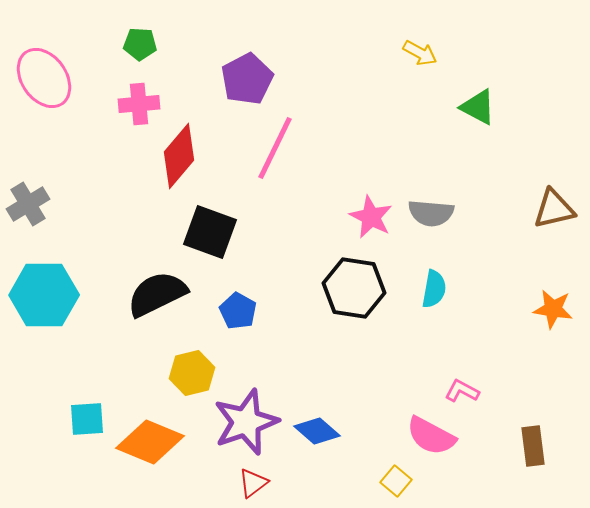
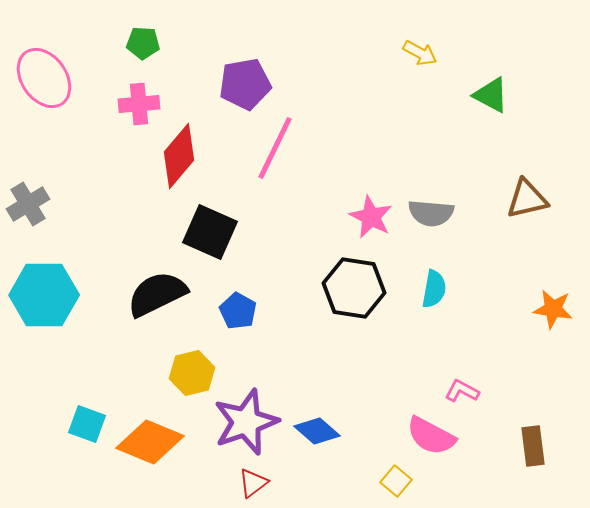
green pentagon: moved 3 px right, 1 px up
purple pentagon: moved 2 px left, 5 px down; rotated 18 degrees clockwise
green triangle: moved 13 px right, 12 px up
brown triangle: moved 27 px left, 10 px up
black square: rotated 4 degrees clockwise
cyan square: moved 5 px down; rotated 24 degrees clockwise
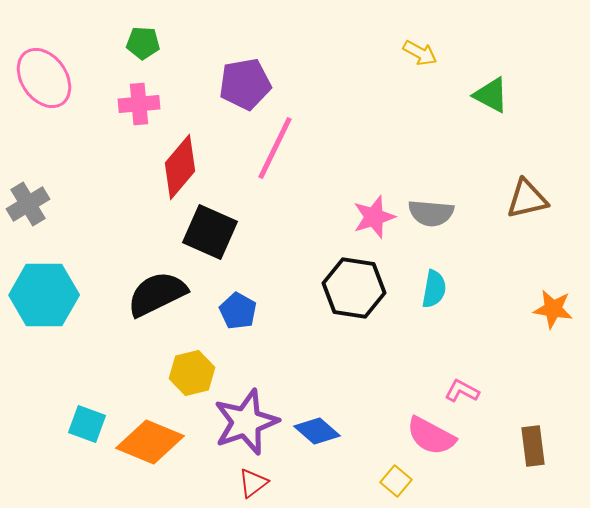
red diamond: moved 1 px right, 11 px down
pink star: moved 3 px right; rotated 27 degrees clockwise
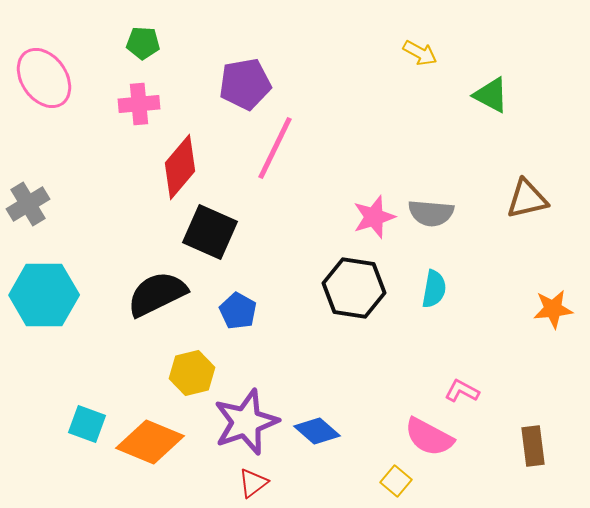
orange star: rotated 15 degrees counterclockwise
pink semicircle: moved 2 px left, 1 px down
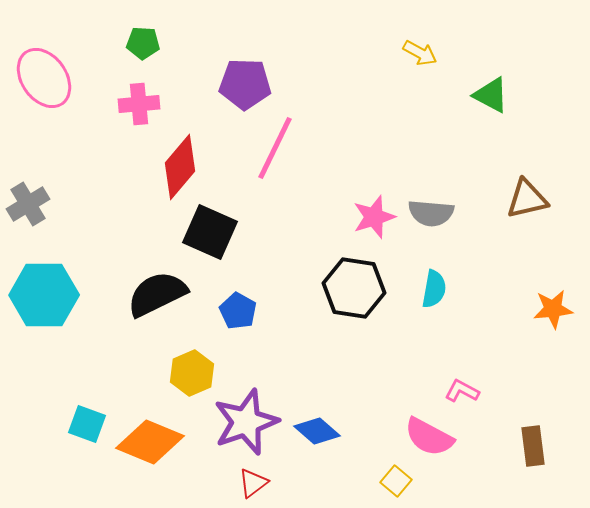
purple pentagon: rotated 12 degrees clockwise
yellow hexagon: rotated 9 degrees counterclockwise
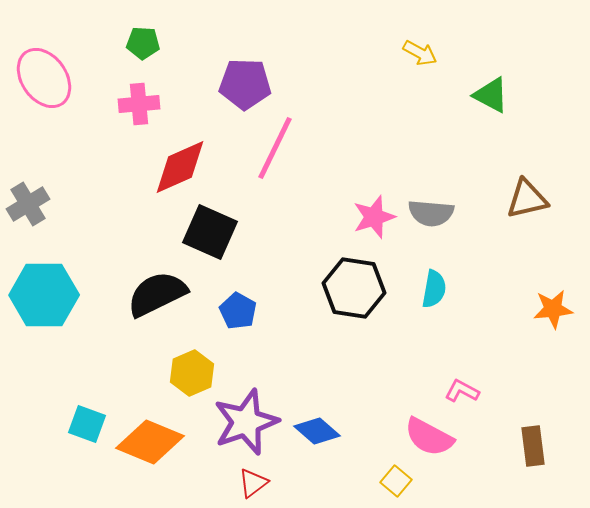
red diamond: rotated 26 degrees clockwise
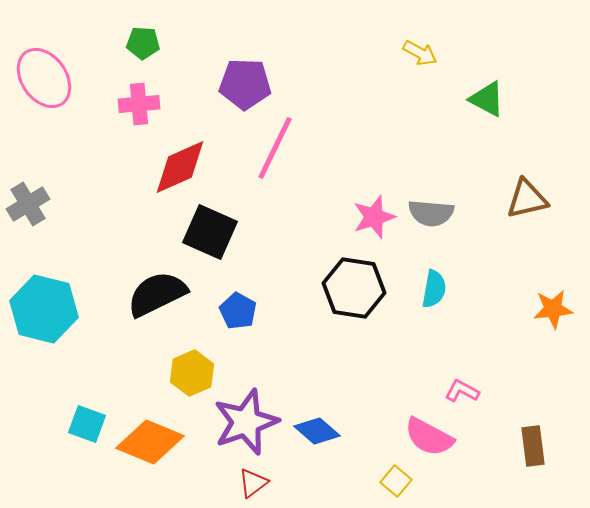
green triangle: moved 4 px left, 4 px down
cyan hexagon: moved 14 px down; rotated 14 degrees clockwise
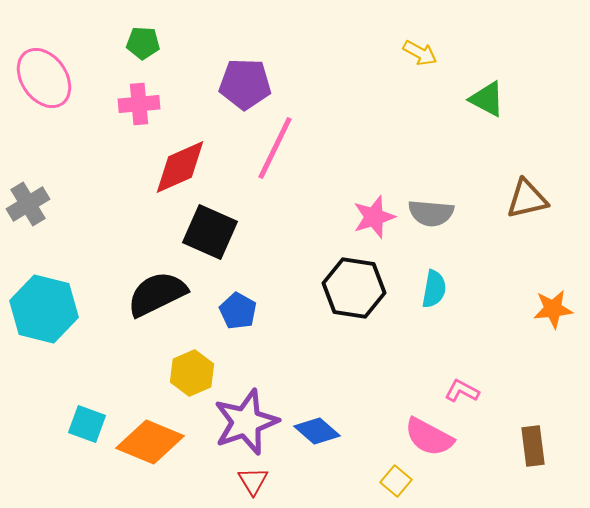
red triangle: moved 2 px up; rotated 24 degrees counterclockwise
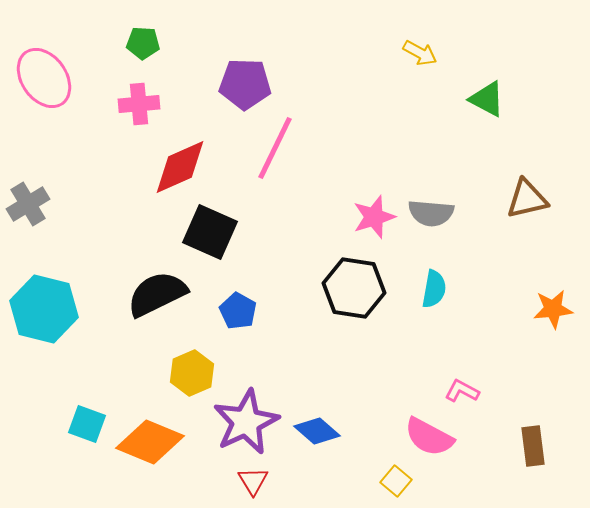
purple star: rotated 6 degrees counterclockwise
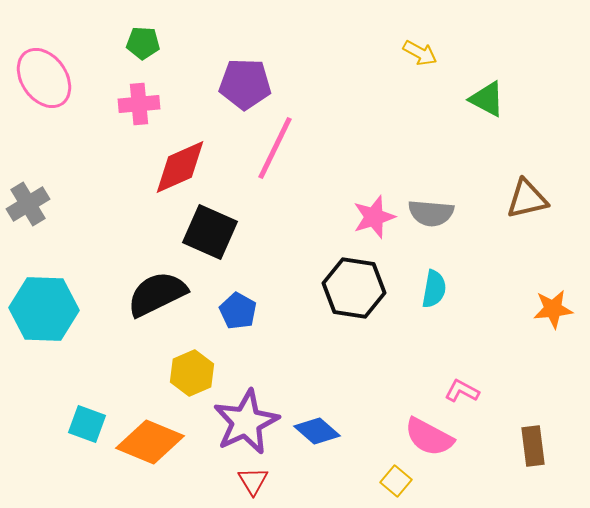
cyan hexagon: rotated 12 degrees counterclockwise
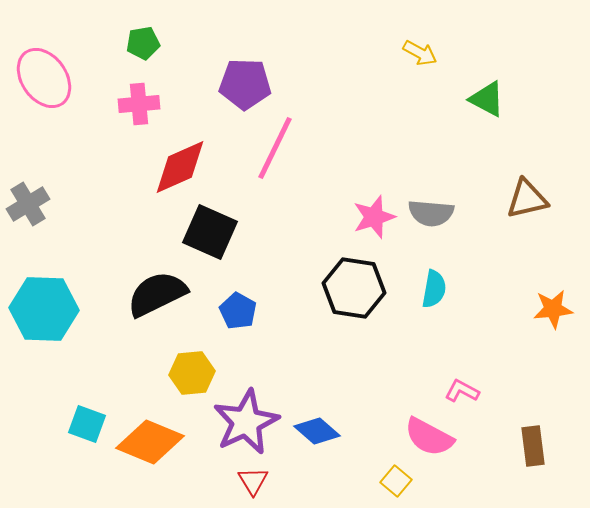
green pentagon: rotated 12 degrees counterclockwise
yellow hexagon: rotated 18 degrees clockwise
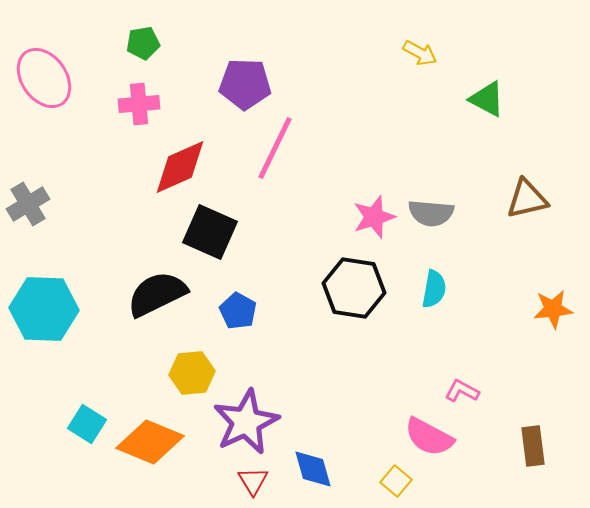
cyan square: rotated 12 degrees clockwise
blue diamond: moved 4 px left, 38 px down; rotated 33 degrees clockwise
